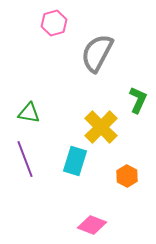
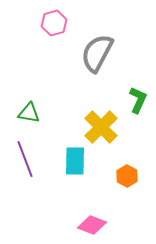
cyan rectangle: rotated 16 degrees counterclockwise
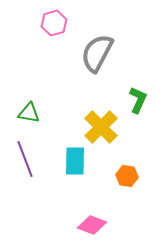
orange hexagon: rotated 20 degrees counterclockwise
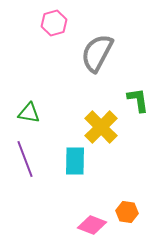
green L-shape: rotated 32 degrees counterclockwise
orange hexagon: moved 36 px down
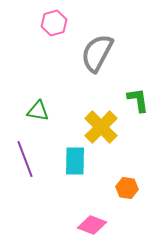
green triangle: moved 9 px right, 2 px up
orange hexagon: moved 24 px up
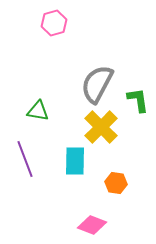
gray semicircle: moved 31 px down
orange hexagon: moved 11 px left, 5 px up
